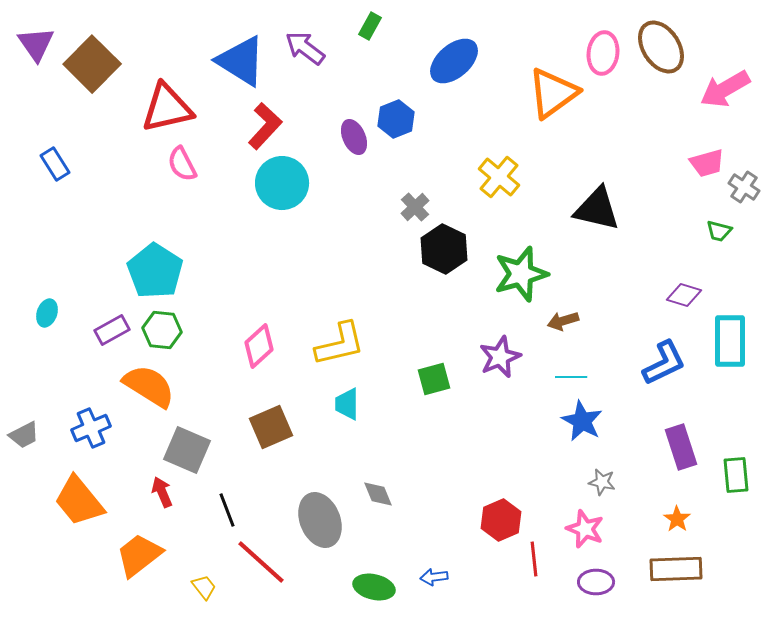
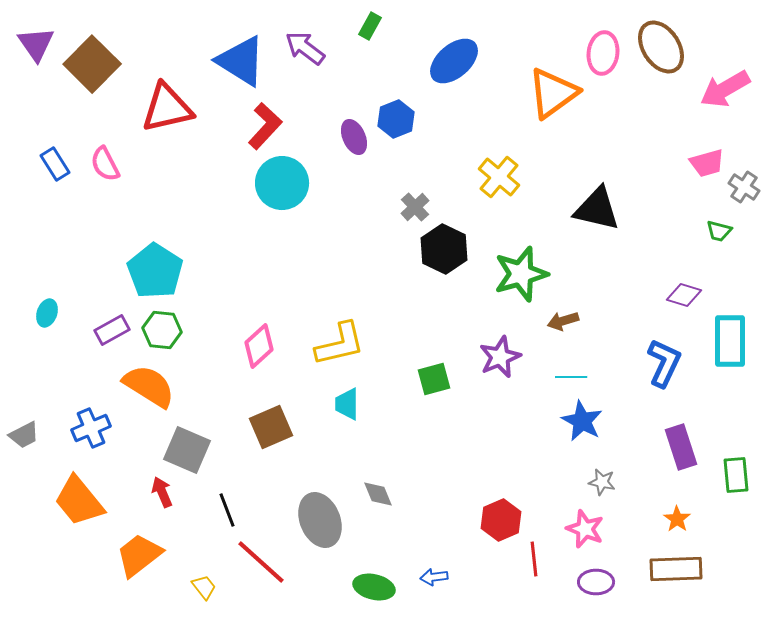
pink semicircle at (182, 164): moved 77 px left
blue L-shape at (664, 363): rotated 39 degrees counterclockwise
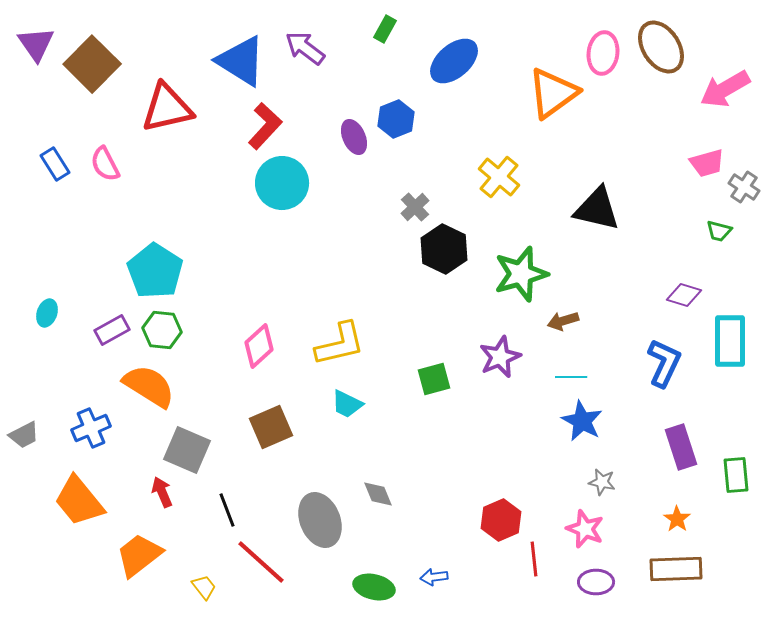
green rectangle at (370, 26): moved 15 px right, 3 px down
cyan trapezoid at (347, 404): rotated 64 degrees counterclockwise
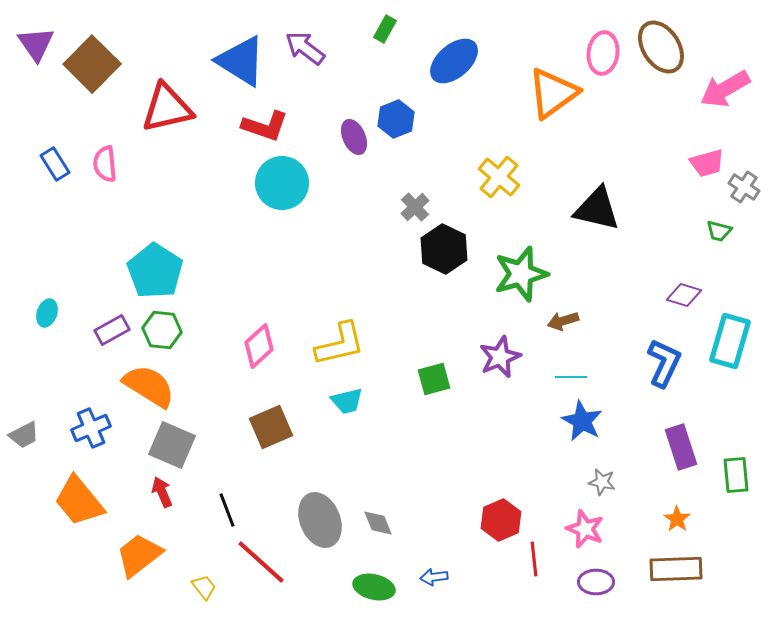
red L-shape at (265, 126): rotated 66 degrees clockwise
pink semicircle at (105, 164): rotated 21 degrees clockwise
cyan rectangle at (730, 341): rotated 16 degrees clockwise
cyan trapezoid at (347, 404): moved 3 px up; rotated 40 degrees counterclockwise
gray square at (187, 450): moved 15 px left, 5 px up
gray diamond at (378, 494): moved 29 px down
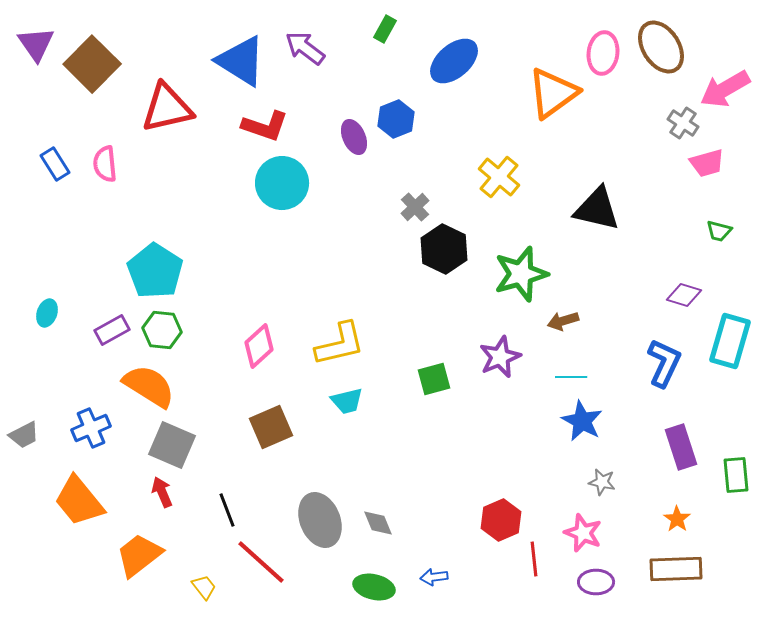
gray cross at (744, 187): moved 61 px left, 64 px up
pink star at (585, 529): moved 2 px left, 4 px down
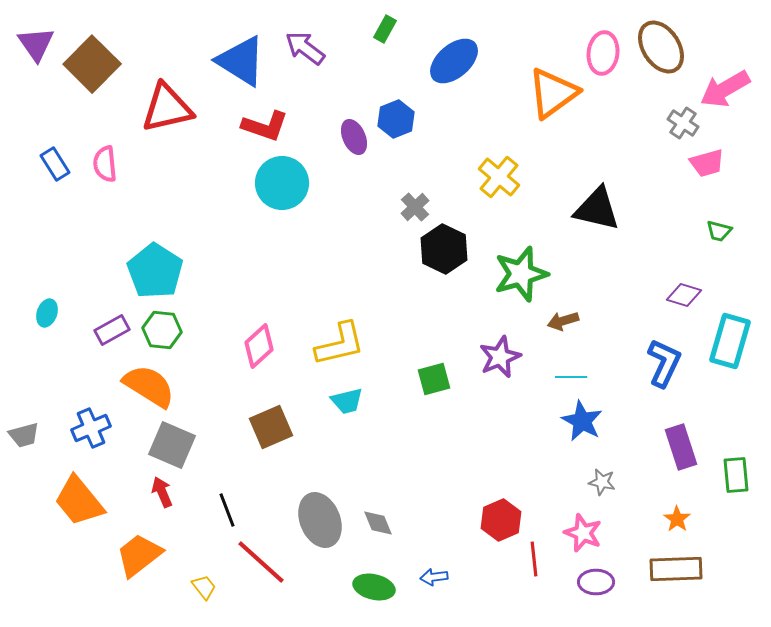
gray trapezoid at (24, 435): rotated 12 degrees clockwise
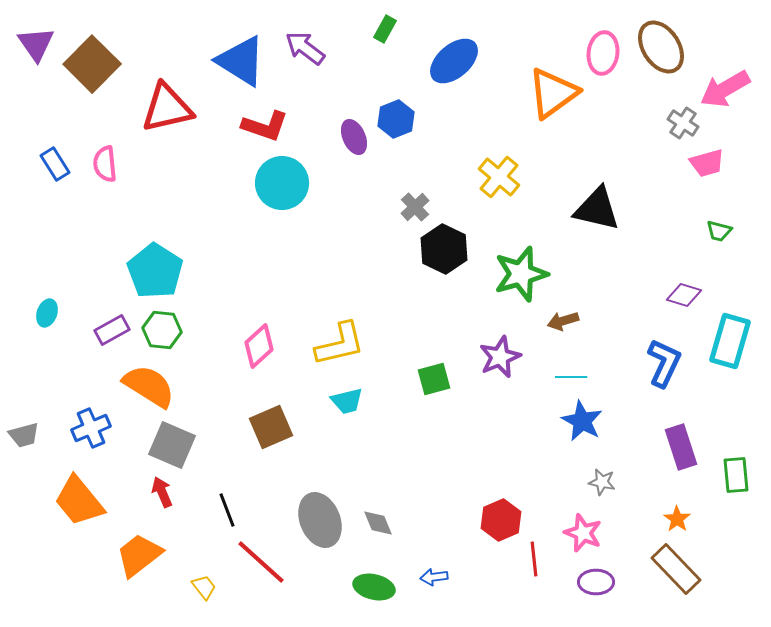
brown rectangle at (676, 569): rotated 48 degrees clockwise
